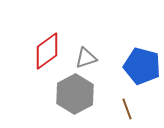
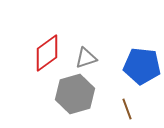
red diamond: moved 2 px down
blue pentagon: rotated 9 degrees counterclockwise
gray hexagon: rotated 12 degrees clockwise
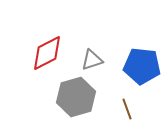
red diamond: rotated 9 degrees clockwise
gray triangle: moved 6 px right, 2 px down
gray hexagon: moved 1 px right, 3 px down
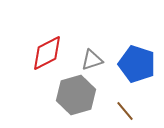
blue pentagon: moved 5 px left, 2 px up; rotated 12 degrees clockwise
gray hexagon: moved 2 px up
brown line: moved 2 px left, 2 px down; rotated 20 degrees counterclockwise
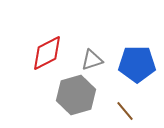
blue pentagon: rotated 18 degrees counterclockwise
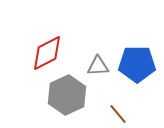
gray triangle: moved 6 px right, 6 px down; rotated 15 degrees clockwise
gray hexagon: moved 9 px left; rotated 9 degrees counterclockwise
brown line: moved 7 px left, 3 px down
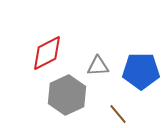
blue pentagon: moved 4 px right, 7 px down
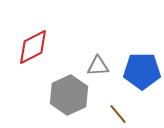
red diamond: moved 14 px left, 6 px up
blue pentagon: moved 1 px right
gray hexagon: moved 2 px right
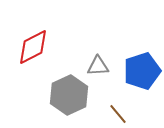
blue pentagon: rotated 18 degrees counterclockwise
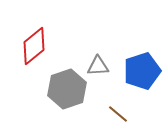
red diamond: moved 1 px right, 1 px up; rotated 12 degrees counterclockwise
gray hexagon: moved 2 px left, 6 px up; rotated 6 degrees clockwise
brown line: rotated 10 degrees counterclockwise
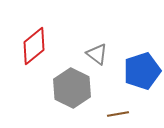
gray triangle: moved 1 px left, 12 px up; rotated 40 degrees clockwise
gray hexagon: moved 5 px right, 1 px up; rotated 15 degrees counterclockwise
brown line: rotated 50 degrees counterclockwise
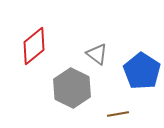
blue pentagon: rotated 21 degrees counterclockwise
